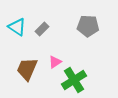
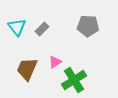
cyan triangle: rotated 18 degrees clockwise
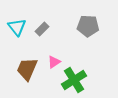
pink triangle: moved 1 px left
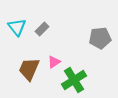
gray pentagon: moved 12 px right, 12 px down; rotated 10 degrees counterclockwise
brown trapezoid: moved 2 px right
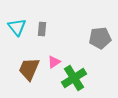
gray rectangle: rotated 40 degrees counterclockwise
green cross: moved 2 px up
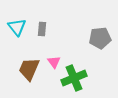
pink triangle: rotated 32 degrees counterclockwise
green cross: rotated 10 degrees clockwise
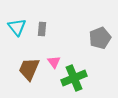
gray pentagon: rotated 15 degrees counterclockwise
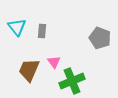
gray rectangle: moved 2 px down
gray pentagon: rotated 30 degrees counterclockwise
brown trapezoid: moved 1 px down
green cross: moved 2 px left, 3 px down
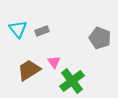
cyan triangle: moved 1 px right, 2 px down
gray rectangle: rotated 64 degrees clockwise
brown trapezoid: rotated 35 degrees clockwise
green cross: rotated 15 degrees counterclockwise
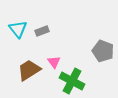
gray pentagon: moved 3 px right, 13 px down
green cross: rotated 25 degrees counterclockwise
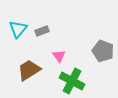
cyan triangle: rotated 18 degrees clockwise
pink triangle: moved 5 px right, 6 px up
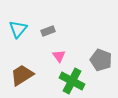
gray rectangle: moved 6 px right
gray pentagon: moved 2 px left, 9 px down
brown trapezoid: moved 7 px left, 5 px down
